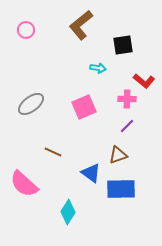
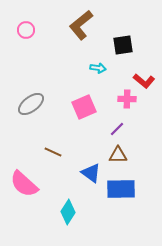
purple line: moved 10 px left, 3 px down
brown triangle: rotated 18 degrees clockwise
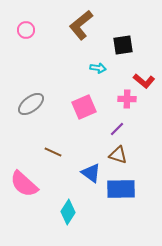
brown triangle: rotated 18 degrees clockwise
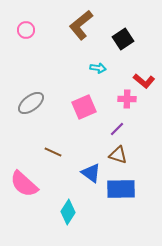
black square: moved 6 px up; rotated 25 degrees counterclockwise
gray ellipse: moved 1 px up
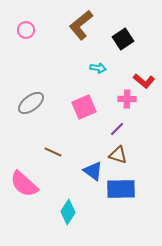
blue triangle: moved 2 px right, 2 px up
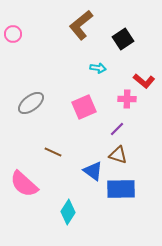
pink circle: moved 13 px left, 4 px down
